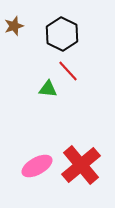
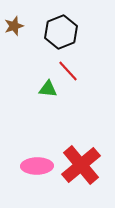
black hexagon: moved 1 px left, 2 px up; rotated 12 degrees clockwise
pink ellipse: rotated 28 degrees clockwise
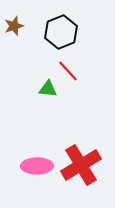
red cross: rotated 9 degrees clockwise
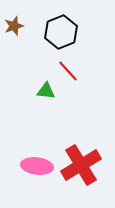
green triangle: moved 2 px left, 2 px down
pink ellipse: rotated 8 degrees clockwise
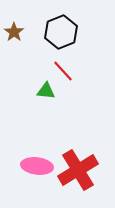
brown star: moved 6 px down; rotated 18 degrees counterclockwise
red line: moved 5 px left
red cross: moved 3 px left, 5 px down
